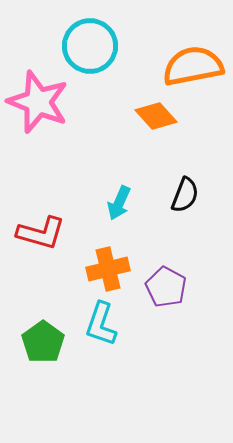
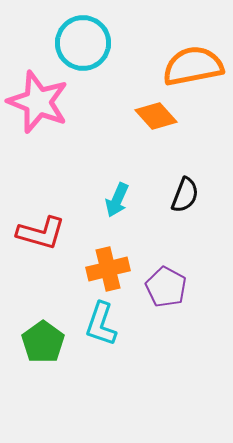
cyan circle: moved 7 px left, 3 px up
cyan arrow: moved 2 px left, 3 px up
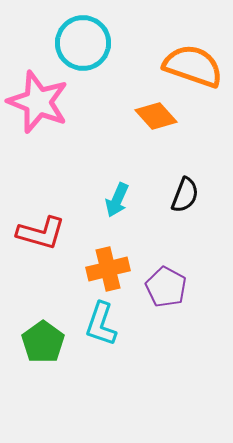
orange semicircle: rotated 30 degrees clockwise
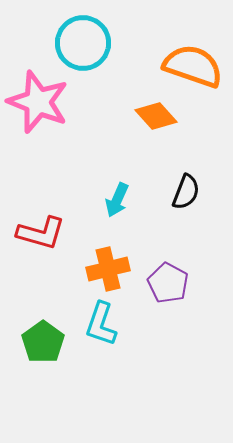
black semicircle: moved 1 px right, 3 px up
purple pentagon: moved 2 px right, 4 px up
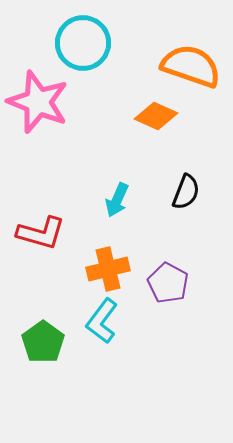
orange semicircle: moved 2 px left
orange diamond: rotated 24 degrees counterclockwise
cyan L-shape: moved 1 px right, 3 px up; rotated 18 degrees clockwise
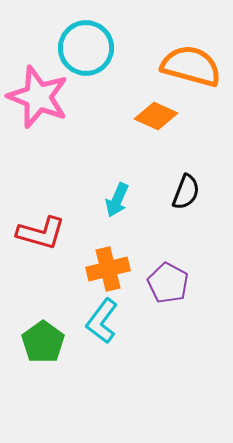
cyan circle: moved 3 px right, 5 px down
orange semicircle: rotated 4 degrees counterclockwise
pink star: moved 5 px up
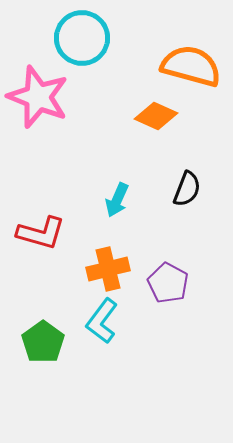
cyan circle: moved 4 px left, 10 px up
black semicircle: moved 1 px right, 3 px up
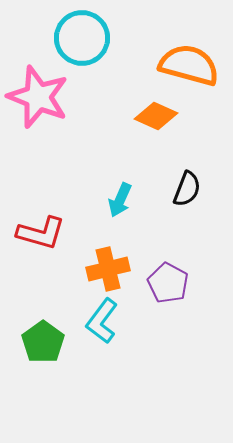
orange semicircle: moved 2 px left, 1 px up
cyan arrow: moved 3 px right
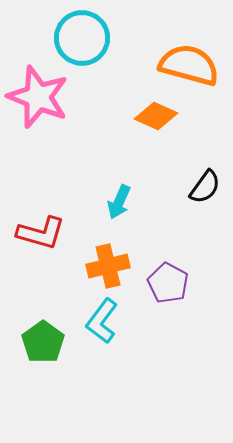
black semicircle: moved 18 px right, 2 px up; rotated 15 degrees clockwise
cyan arrow: moved 1 px left, 2 px down
orange cross: moved 3 px up
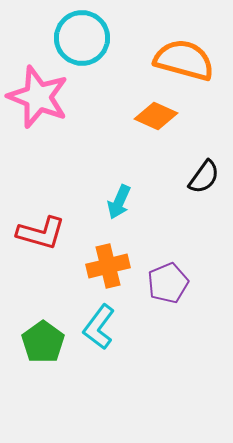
orange semicircle: moved 5 px left, 5 px up
black semicircle: moved 1 px left, 10 px up
purple pentagon: rotated 21 degrees clockwise
cyan L-shape: moved 3 px left, 6 px down
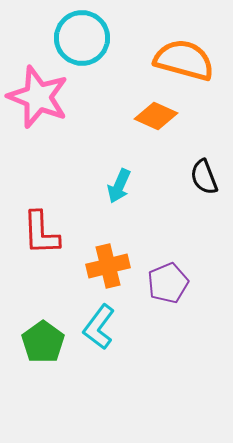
black semicircle: rotated 123 degrees clockwise
cyan arrow: moved 16 px up
red L-shape: rotated 72 degrees clockwise
